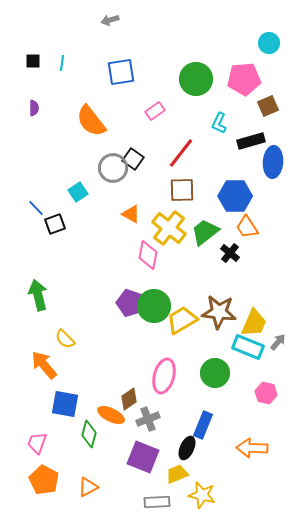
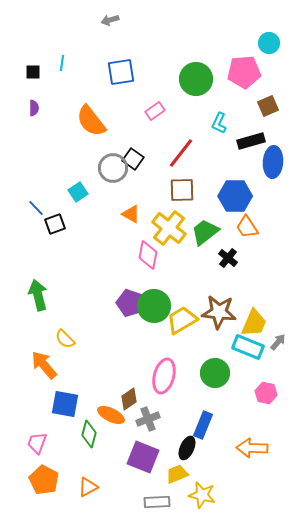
black square at (33, 61): moved 11 px down
pink pentagon at (244, 79): moved 7 px up
black cross at (230, 253): moved 2 px left, 5 px down
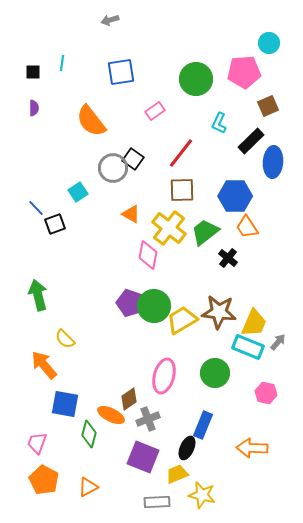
black rectangle at (251, 141): rotated 28 degrees counterclockwise
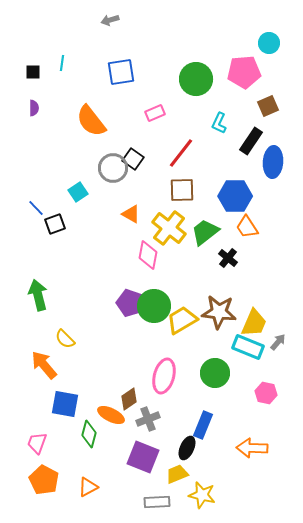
pink rectangle at (155, 111): moved 2 px down; rotated 12 degrees clockwise
black rectangle at (251, 141): rotated 12 degrees counterclockwise
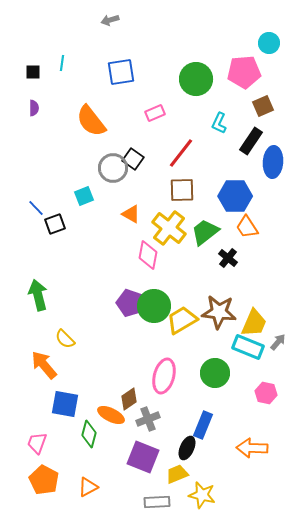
brown square at (268, 106): moved 5 px left
cyan square at (78, 192): moved 6 px right, 4 px down; rotated 12 degrees clockwise
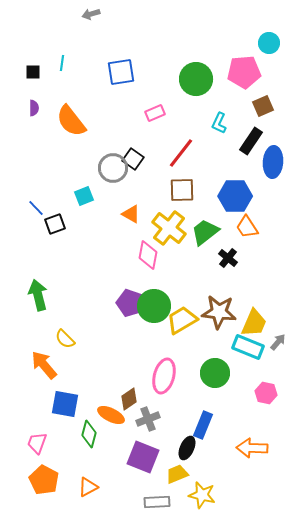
gray arrow at (110, 20): moved 19 px left, 6 px up
orange semicircle at (91, 121): moved 20 px left
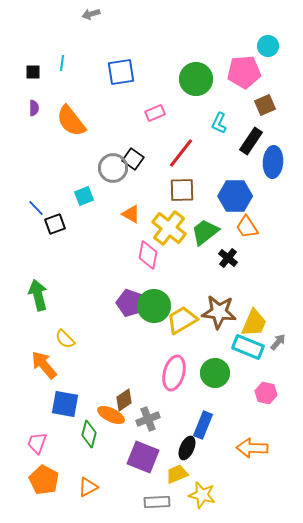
cyan circle at (269, 43): moved 1 px left, 3 px down
brown square at (263, 106): moved 2 px right, 1 px up
pink ellipse at (164, 376): moved 10 px right, 3 px up
brown diamond at (129, 399): moved 5 px left, 1 px down
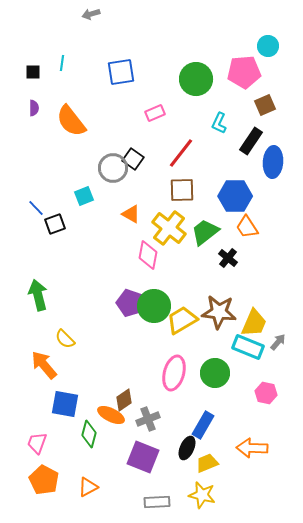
blue rectangle at (203, 425): rotated 8 degrees clockwise
yellow trapezoid at (177, 474): moved 30 px right, 11 px up
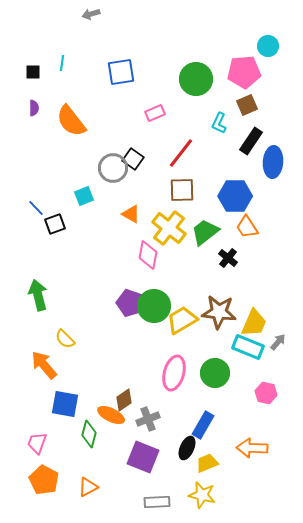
brown square at (265, 105): moved 18 px left
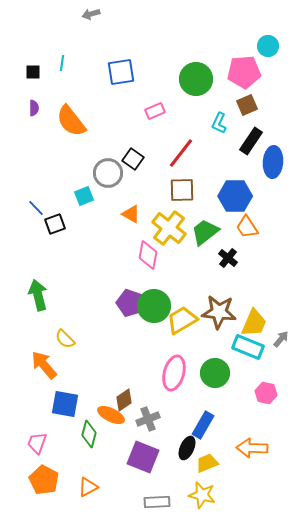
pink rectangle at (155, 113): moved 2 px up
gray circle at (113, 168): moved 5 px left, 5 px down
gray arrow at (278, 342): moved 3 px right, 3 px up
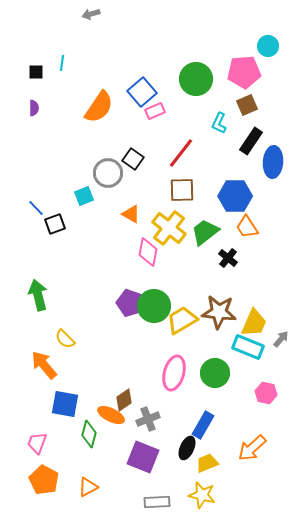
black square at (33, 72): moved 3 px right
blue square at (121, 72): moved 21 px right, 20 px down; rotated 32 degrees counterclockwise
orange semicircle at (71, 121): moved 28 px right, 14 px up; rotated 108 degrees counterclockwise
pink diamond at (148, 255): moved 3 px up
orange arrow at (252, 448): rotated 44 degrees counterclockwise
